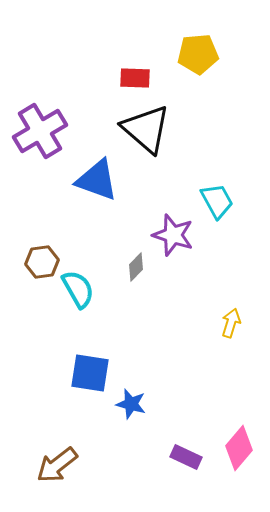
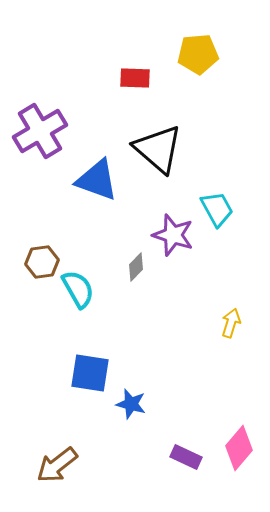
black triangle: moved 12 px right, 20 px down
cyan trapezoid: moved 8 px down
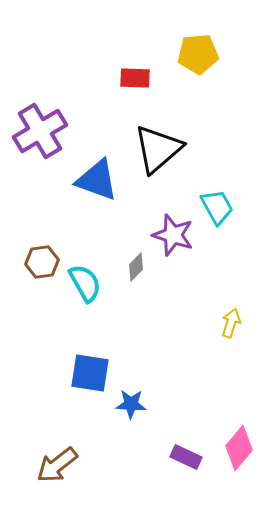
black triangle: rotated 38 degrees clockwise
cyan trapezoid: moved 2 px up
cyan semicircle: moved 7 px right, 6 px up
blue star: rotated 12 degrees counterclockwise
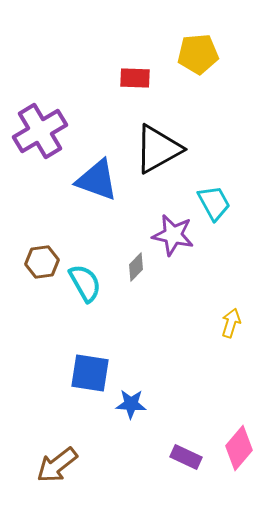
black triangle: rotated 12 degrees clockwise
cyan trapezoid: moved 3 px left, 4 px up
purple star: rotated 6 degrees counterclockwise
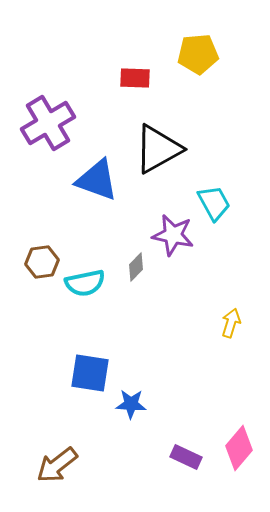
purple cross: moved 8 px right, 8 px up
cyan semicircle: rotated 108 degrees clockwise
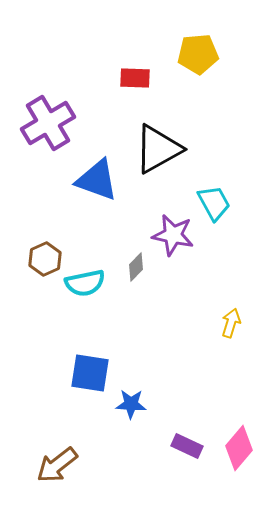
brown hexagon: moved 3 px right, 3 px up; rotated 16 degrees counterclockwise
purple rectangle: moved 1 px right, 11 px up
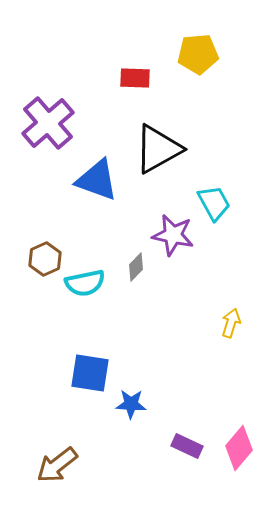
purple cross: rotated 10 degrees counterclockwise
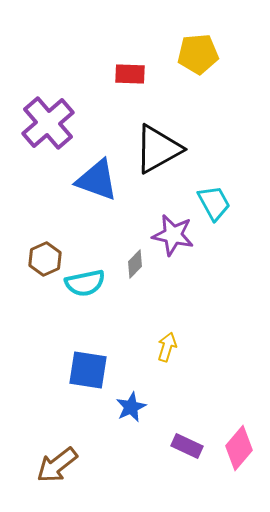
red rectangle: moved 5 px left, 4 px up
gray diamond: moved 1 px left, 3 px up
yellow arrow: moved 64 px left, 24 px down
blue square: moved 2 px left, 3 px up
blue star: moved 3 px down; rotated 28 degrees counterclockwise
